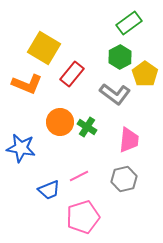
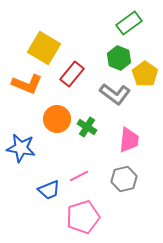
green hexagon: moved 1 px left, 1 px down; rotated 10 degrees counterclockwise
orange circle: moved 3 px left, 3 px up
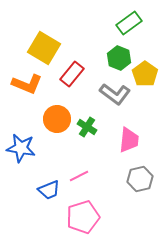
gray hexagon: moved 16 px right
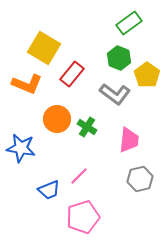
yellow pentagon: moved 2 px right, 1 px down
pink line: rotated 18 degrees counterclockwise
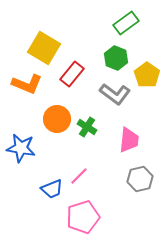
green rectangle: moved 3 px left
green hexagon: moved 3 px left
blue trapezoid: moved 3 px right, 1 px up
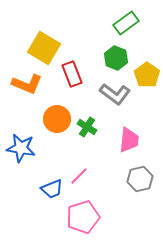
red rectangle: rotated 60 degrees counterclockwise
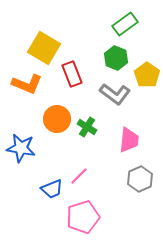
green rectangle: moved 1 px left, 1 px down
gray hexagon: rotated 10 degrees counterclockwise
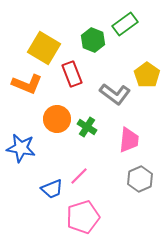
green hexagon: moved 23 px left, 18 px up
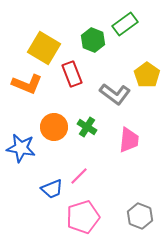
orange circle: moved 3 px left, 8 px down
gray hexagon: moved 37 px down; rotated 15 degrees counterclockwise
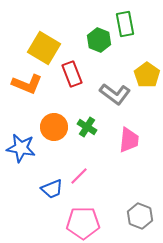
green rectangle: rotated 65 degrees counterclockwise
green hexagon: moved 6 px right
pink pentagon: moved 6 px down; rotated 16 degrees clockwise
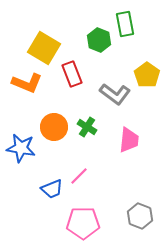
orange L-shape: moved 1 px up
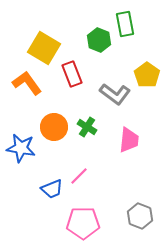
orange L-shape: rotated 148 degrees counterclockwise
